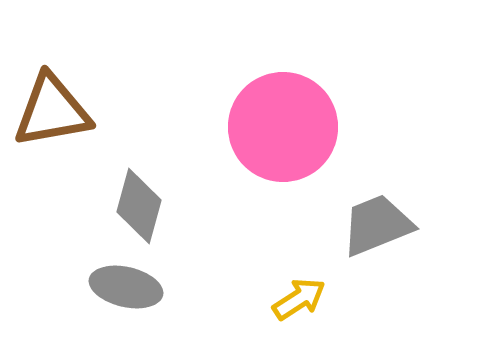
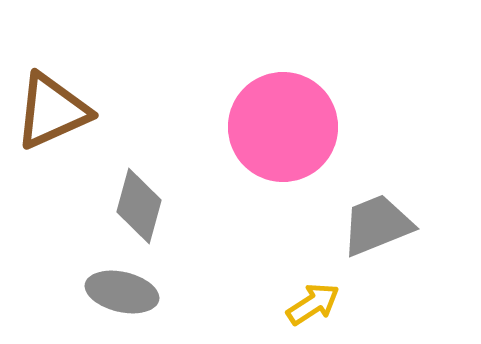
brown triangle: rotated 14 degrees counterclockwise
gray ellipse: moved 4 px left, 5 px down
yellow arrow: moved 14 px right, 5 px down
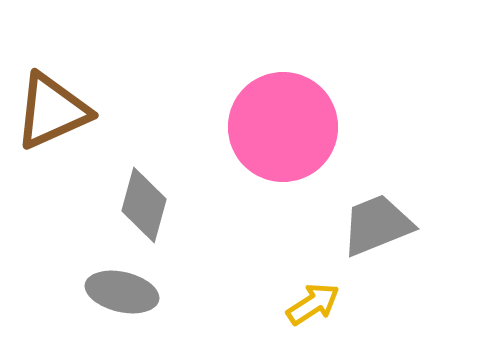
gray diamond: moved 5 px right, 1 px up
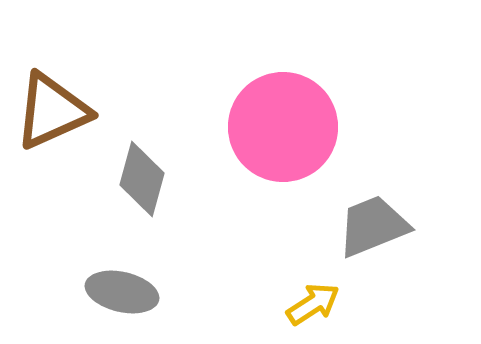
gray diamond: moved 2 px left, 26 px up
gray trapezoid: moved 4 px left, 1 px down
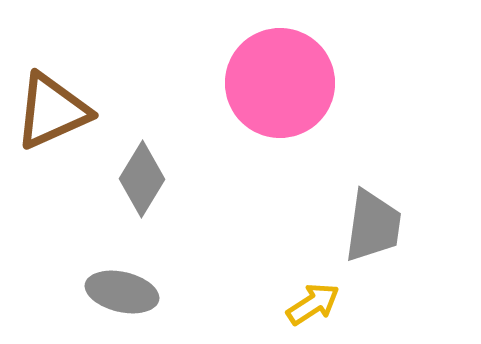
pink circle: moved 3 px left, 44 px up
gray diamond: rotated 16 degrees clockwise
gray trapezoid: rotated 120 degrees clockwise
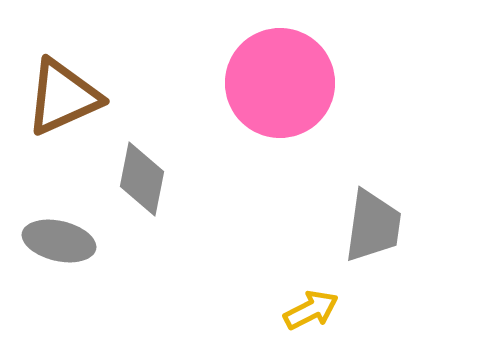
brown triangle: moved 11 px right, 14 px up
gray diamond: rotated 20 degrees counterclockwise
gray ellipse: moved 63 px left, 51 px up
yellow arrow: moved 2 px left, 6 px down; rotated 6 degrees clockwise
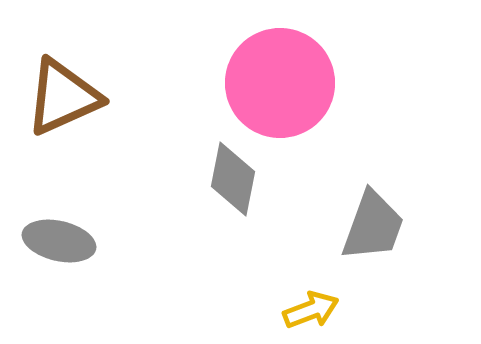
gray diamond: moved 91 px right
gray trapezoid: rotated 12 degrees clockwise
yellow arrow: rotated 6 degrees clockwise
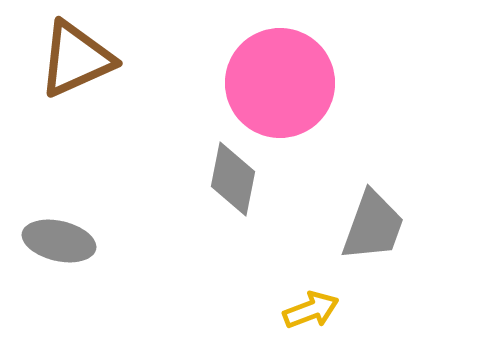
brown triangle: moved 13 px right, 38 px up
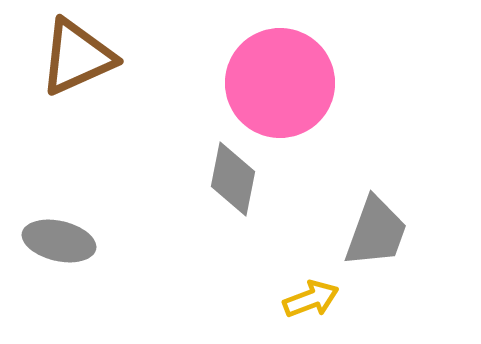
brown triangle: moved 1 px right, 2 px up
gray trapezoid: moved 3 px right, 6 px down
yellow arrow: moved 11 px up
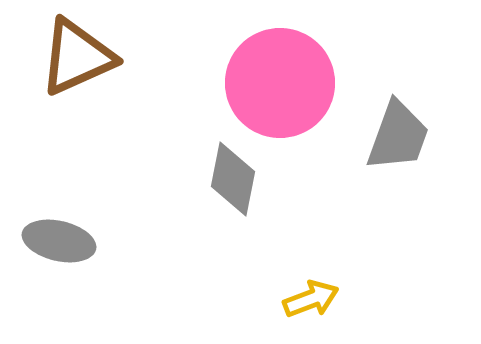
gray trapezoid: moved 22 px right, 96 px up
